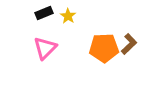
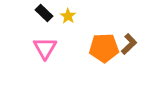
black rectangle: rotated 66 degrees clockwise
pink triangle: rotated 15 degrees counterclockwise
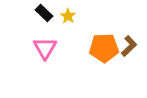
brown L-shape: moved 2 px down
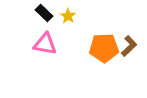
pink triangle: moved 4 px up; rotated 50 degrees counterclockwise
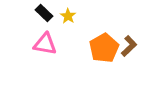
orange pentagon: rotated 28 degrees counterclockwise
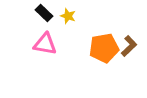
yellow star: rotated 14 degrees counterclockwise
orange pentagon: rotated 20 degrees clockwise
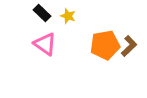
black rectangle: moved 2 px left
pink triangle: rotated 25 degrees clockwise
orange pentagon: moved 1 px right, 3 px up
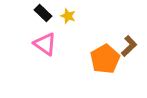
black rectangle: moved 1 px right
orange pentagon: moved 14 px down; rotated 20 degrees counterclockwise
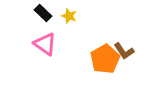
yellow star: moved 1 px right
brown L-shape: moved 5 px left, 5 px down; rotated 100 degrees clockwise
